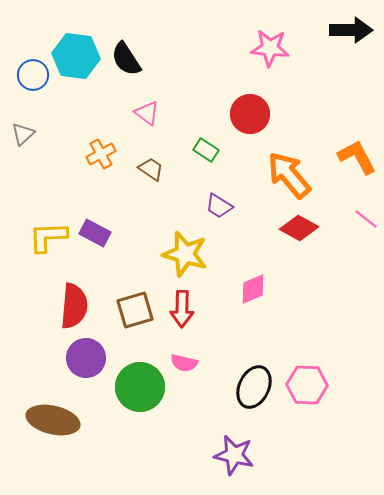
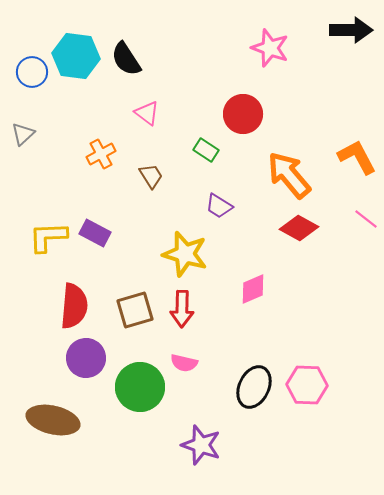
pink star: rotated 15 degrees clockwise
blue circle: moved 1 px left, 3 px up
red circle: moved 7 px left
brown trapezoid: moved 7 px down; rotated 24 degrees clockwise
purple star: moved 33 px left, 10 px up; rotated 6 degrees clockwise
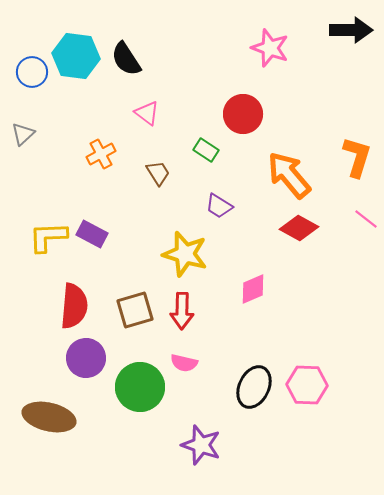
orange L-shape: rotated 45 degrees clockwise
brown trapezoid: moved 7 px right, 3 px up
purple rectangle: moved 3 px left, 1 px down
red arrow: moved 2 px down
brown ellipse: moved 4 px left, 3 px up
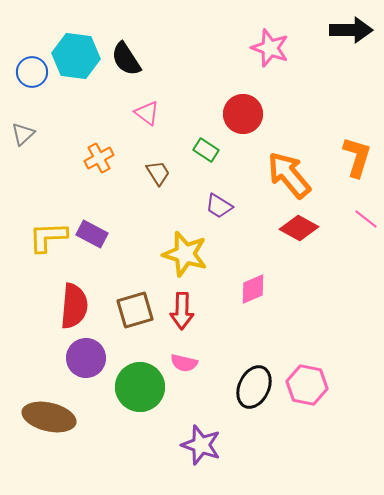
orange cross: moved 2 px left, 4 px down
pink hexagon: rotated 9 degrees clockwise
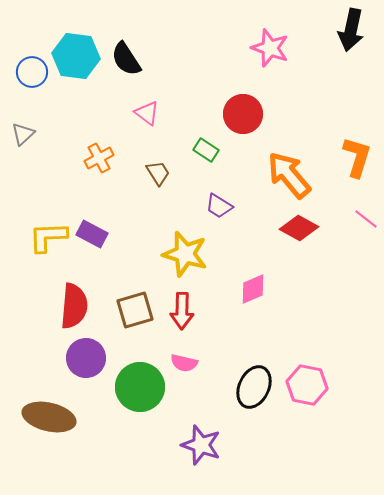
black arrow: rotated 102 degrees clockwise
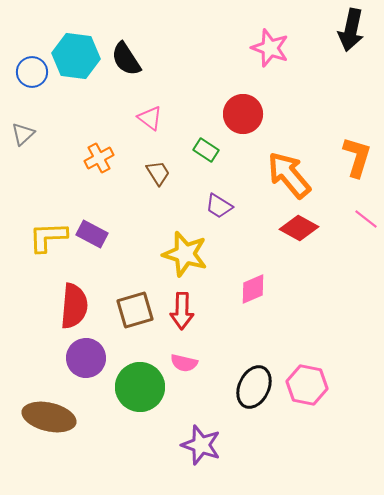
pink triangle: moved 3 px right, 5 px down
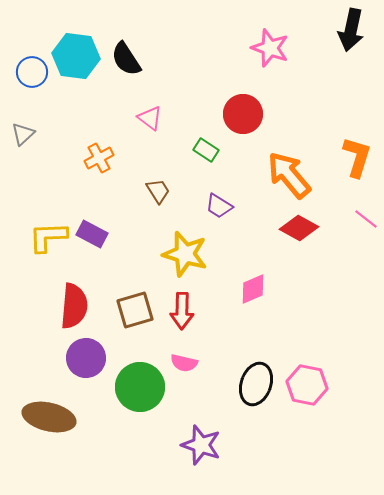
brown trapezoid: moved 18 px down
black ellipse: moved 2 px right, 3 px up; rotated 6 degrees counterclockwise
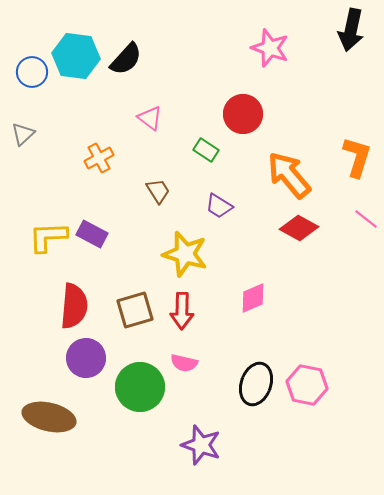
black semicircle: rotated 105 degrees counterclockwise
pink diamond: moved 9 px down
